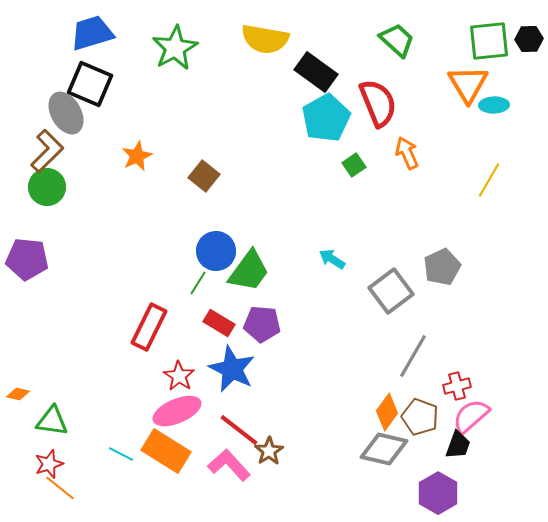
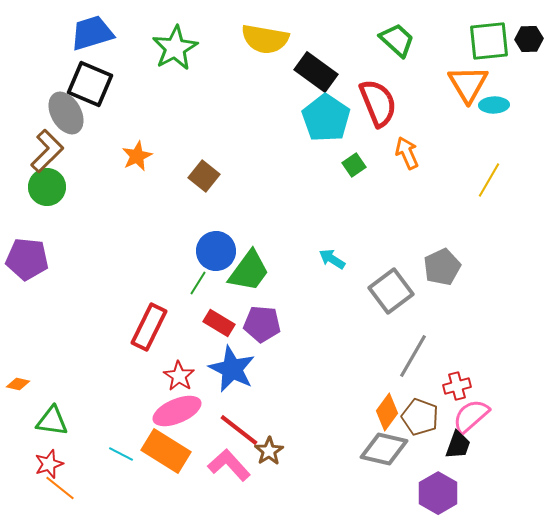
cyan pentagon at (326, 118): rotated 9 degrees counterclockwise
orange diamond at (18, 394): moved 10 px up
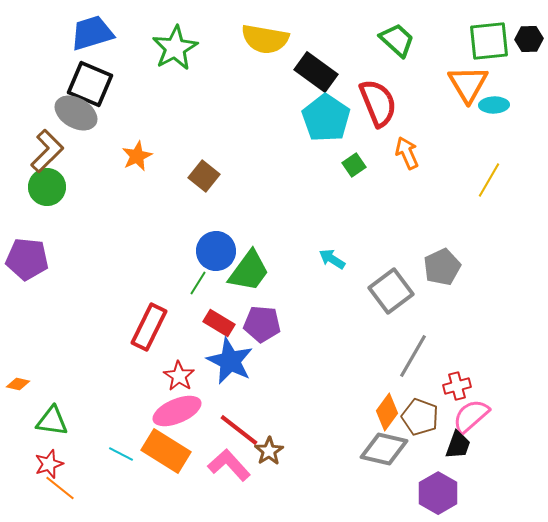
gray ellipse at (66, 113): moved 10 px right; rotated 30 degrees counterclockwise
blue star at (232, 369): moved 2 px left, 8 px up
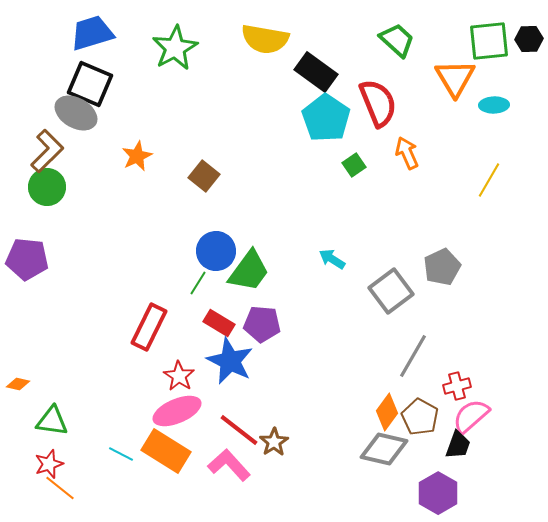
orange triangle at (468, 84): moved 13 px left, 6 px up
brown pentagon at (420, 417): rotated 9 degrees clockwise
brown star at (269, 451): moved 5 px right, 9 px up
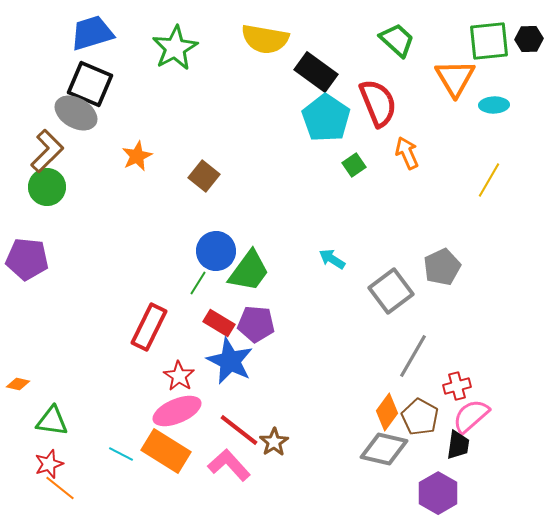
purple pentagon at (262, 324): moved 6 px left
black trapezoid at (458, 445): rotated 12 degrees counterclockwise
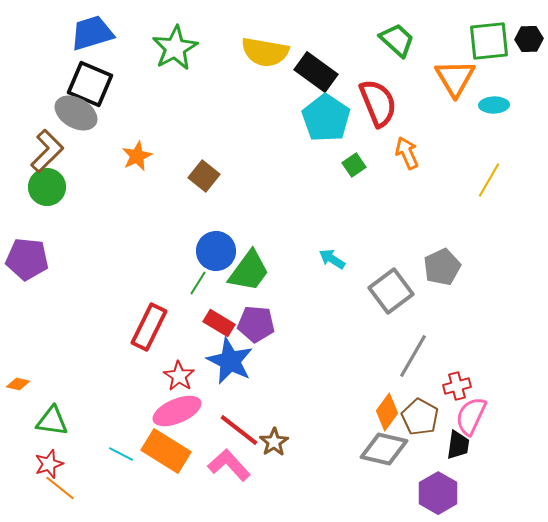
yellow semicircle at (265, 39): moved 13 px down
pink semicircle at (471, 416): rotated 24 degrees counterclockwise
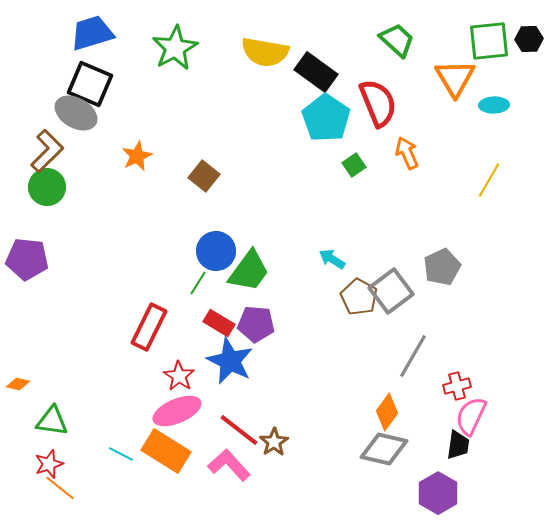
brown pentagon at (420, 417): moved 61 px left, 120 px up
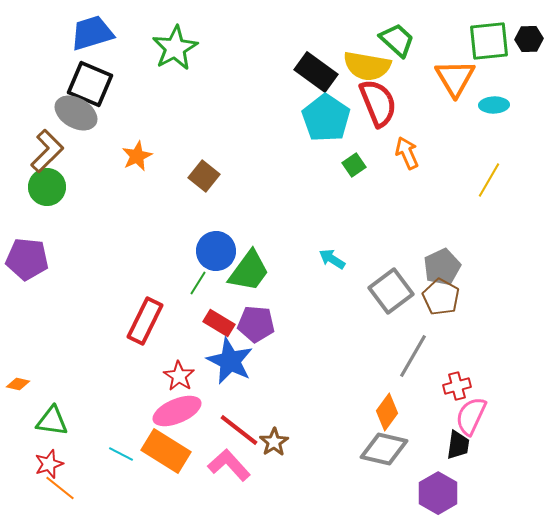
yellow semicircle at (265, 52): moved 102 px right, 14 px down
brown pentagon at (359, 297): moved 82 px right
red rectangle at (149, 327): moved 4 px left, 6 px up
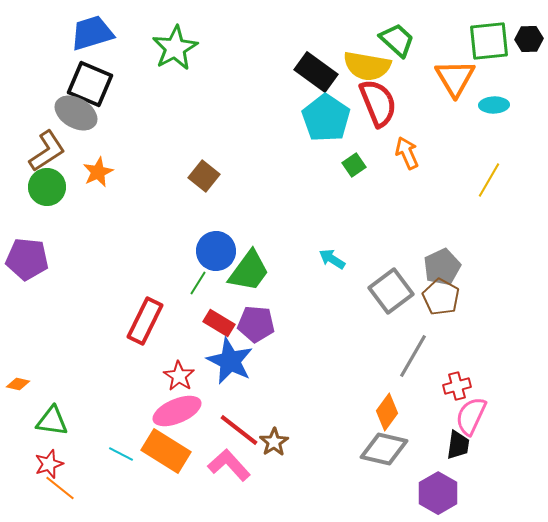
brown L-shape at (47, 151): rotated 12 degrees clockwise
orange star at (137, 156): moved 39 px left, 16 px down
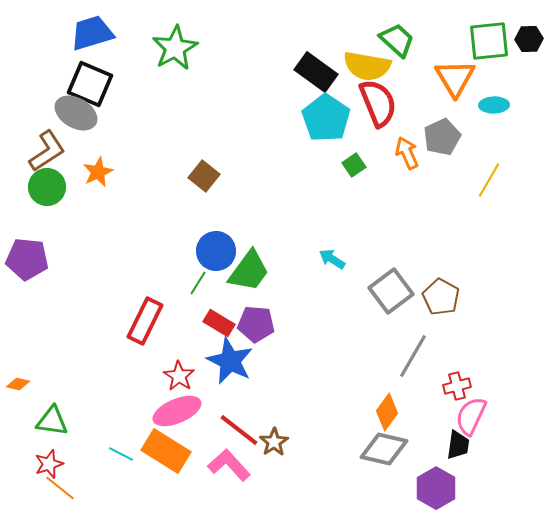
gray pentagon at (442, 267): moved 130 px up
purple hexagon at (438, 493): moved 2 px left, 5 px up
